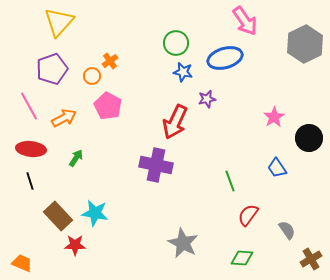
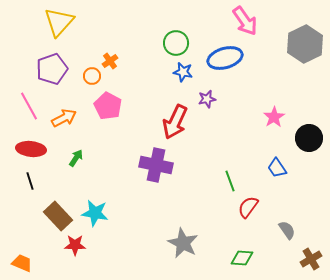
red semicircle: moved 8 px up
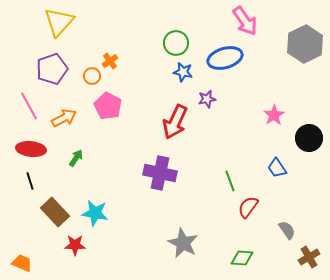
pink star: moved 2 px up
purple cross: moved 4 px right, 8 px down
brown rectangle: moved 3 px left, 4 px up
brown cross: moved 2 px left, 2 px up
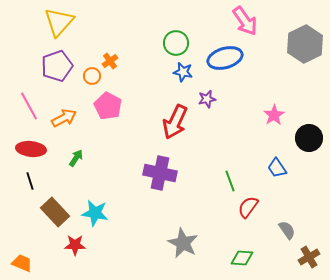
purple pentagon: moved 5 px right, 3 px up
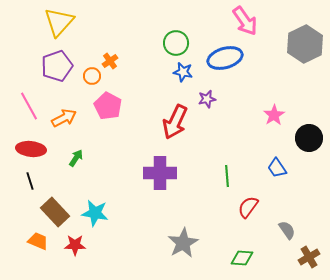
purple cross: rotated 12 degrees counterclockwise
green line: moved 3 px left, 5 px up; rotated 15 degrees clockwise
gray star: rotated 16 degrees clockwise
orange trapezoid: moved 16 px right, 22 px up
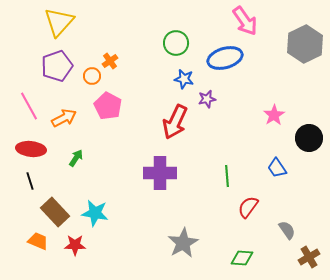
blue star: moved 1 px right, 7 px down
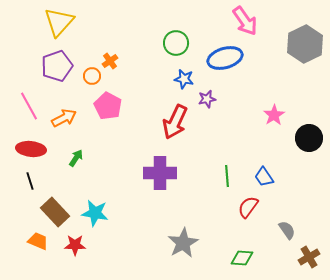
blue trapezoid: moved 13 px left, 9 px down
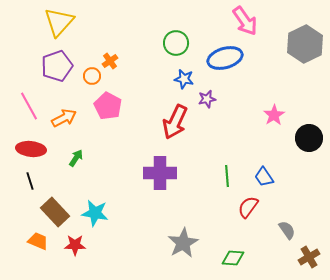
green diamond: moved 9 px left
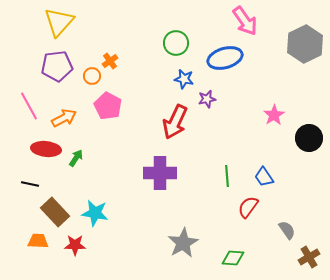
purple pentagon: rotated 12 degrees clockwise
red ellipse: moved 15 px right
black line: moved 3 px down; rotated 60 degrees counterclockwise
orange trapezoid: rotated 20 degrees counterclockwise
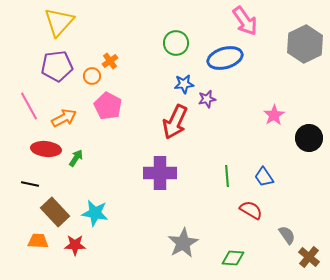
blue star: moved 5 px down; rotated 18 degrees counterclockwise
red semicircle: moved 3 px right, 3 px down; rotated 85 degrees clockwise
gray semicircle: moved 5 px down
brown cross: rotated 20 degrees counterclockwise
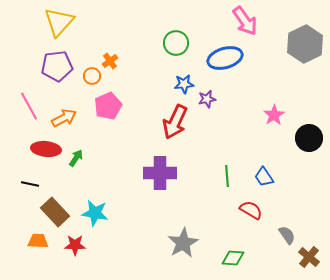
pink pentagon: rotated 20 degrees clockwise
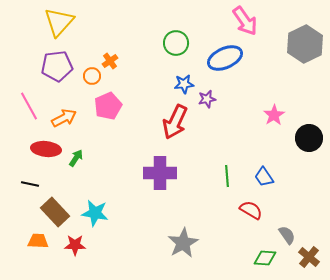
blue ellipse: rotated 8 degrees counterclockwise
green diamond: moved 32 px right
